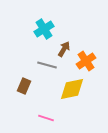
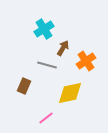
brown arrow: moved 1 px left, 1 px up
yellow diamond: moved 2 px left, 4 px down
pink line: rotated 56 degrees counterclockwise
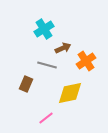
brown arrow: rotated 35 degrees clockwise
brown rectangle: moved 2 px right, 2 px up
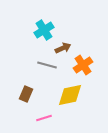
cyan cross: moved 1 px down
orange cross: moved 3 px left, 4 px down
brown rectangle: moved 10 px down
yellow diamond: moved 2 px down
pink line: moved 2 px left; rotated 21 degrees clockwise
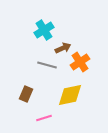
orange cross: moved 3 px left, 3 px up
